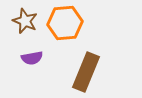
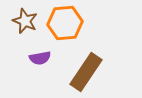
purple semicircle: moved 8 px right
brown rectangle: rotated 12 degrees clockwise
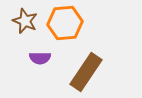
purple semicircle: rotated 10 degrees clockwise
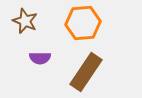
orange hexagon: moved 18 px right
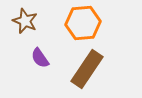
purple semicircle: rotated 55 degrees clockwise
brown rectangle: moved 1 px right, 3 px up
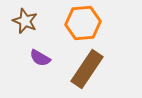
purple semicircle: rotated 25 degrees counterclockwise
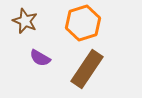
orange hexagon: rotated 12 degrees counterclockwise
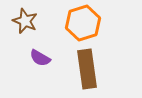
brown rectangle: rotated 42 degrees counterclockwise
